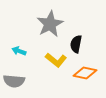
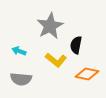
gray star: moved 2 px down
black semicircle: moved 1 px down
orange diamond: moved 2 px right, 1 px down
gray semicircle: moved 7 px right, 2 px up
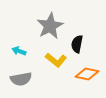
black semicircle: moved 1 px right, 1 px up
gray semicircle: rotated 15 degrees counterclockwise
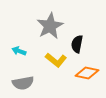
orange diamond: moved 1 px up
gray semicircle: moved 2 px right, 4 px down
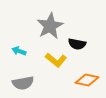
black semicircle: rotated 90 degrees counterclockwise
orange diamond: moved 7 px down
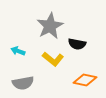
cyan arrow: moved 1 px left
yellow L-shape: moved 3 px left, 1 px up
orange diamond: moved 2 px left
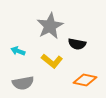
yellow L-shape: moved 1 px left, 2 px down
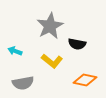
cyan arrow: moved 3 px left
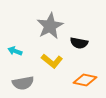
black semicircle: moved 2 px right, 1 px up
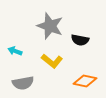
gray star: rotated 24 degrees counterclockwise
black semicircle: moved 1 px right, 3 px up
orange diamond: moved 1 px down
